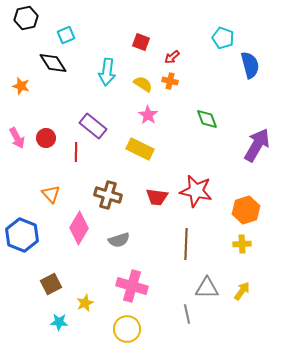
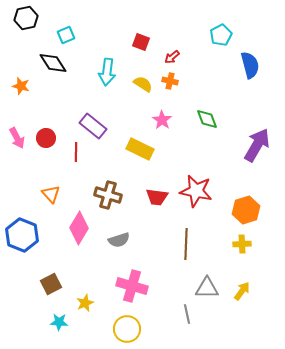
cyan pentagon: moved 2 px left, 3 px up; rotated 25 degrees clockwise
pink star: moved 14 px right, 5 px down
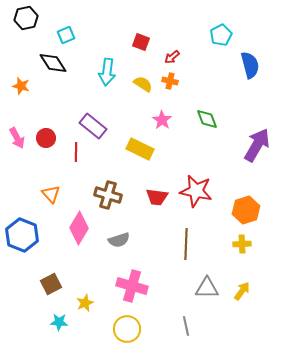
gray line: moved 1 px left, 12 px down
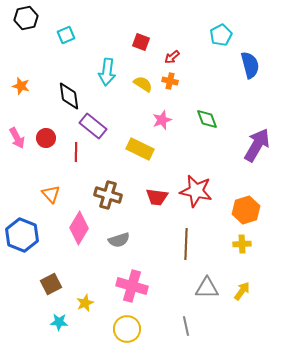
black diamond: moved 16 px right, 33 px down; rotated 24 degrees clockwise
pink star: rotated 18 degrees clockwise
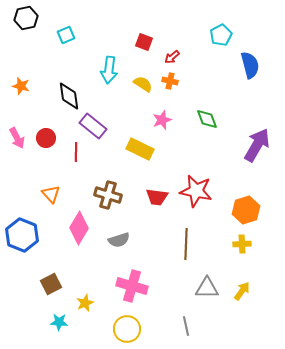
red square: moved 3 px right
cyan arrow: moved 2 px right, 2 px up
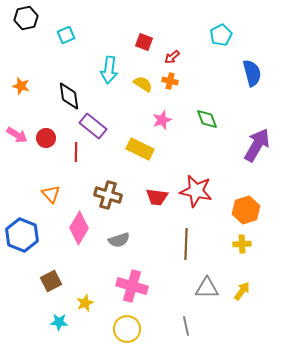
blue semicircle: moved 2 px right, 8 px down
pink arrow: moved 3 px up; rotated 30 degrees counterclockwise
brown square: moved 3 px up
